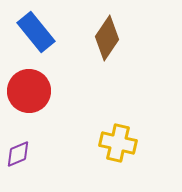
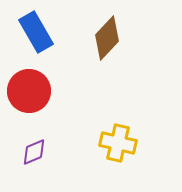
blue rectangle: rotated 9 degrees clockwise
brown diamond: rotated 9 degrees clockwise
purple diamond: moved 16 px right, 2 px up
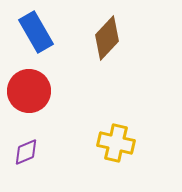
yellow cross: moved 2 px left
purple diamond: moved 8 px left
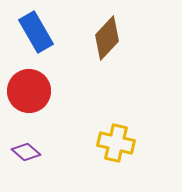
purple diamond: rotated 64 degrees clockwise
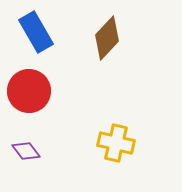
purple diamond: moved 1 px up; rotated 12 degrees clockwise
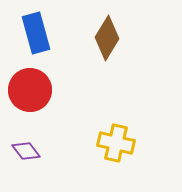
blue rectangle: moved 1 px down; rotated 15 degrees clockwise
brown diamond: rotated 12 degrees counterclockwise
red circle: moved 1 px right, 1 px up
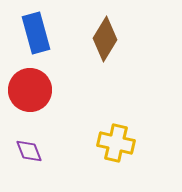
brown diamond: moved 2 px left, 1 px down
purple diamond: moved 3 px right; rotated 16 degrees clockwise
